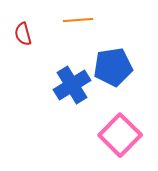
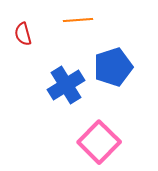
blue pentagon: rotated 9 degrees counterclockwise
blue cross: moved 6 px left
pink square: moved 21 px left, 7 px down
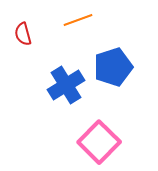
orange line: rotated 16 degrees counterclockwise
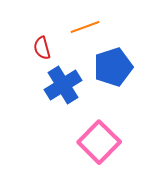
orange line: moved 7 px right, 7 px down
red semicircle: moved 19 px right, 14 px down
blue cross: moved 3 px left
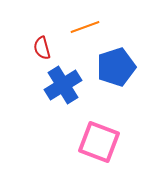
blue pentagon: moved 3 px right
pink square: rotated 24 degrees counterclockwise
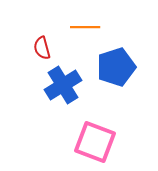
orange line: rotated 20 degrees clockwise
pink square: moved 4 px left
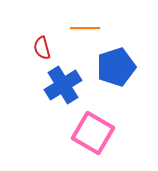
orange line: moved 1 px down
pink square: moved 2 px left, 9 px up; rotated 9 degrees clockwise
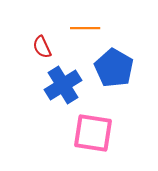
red semicircle: moved 1 px up; rotated 10 degrees counterclockwise
blue pentagon: moved 2 px left, 1 px down; rotated 24 degrees counterclockwise
pink square: rotated 21 degrees counterclockwise
